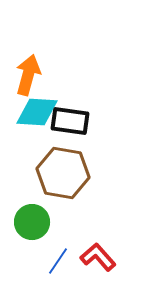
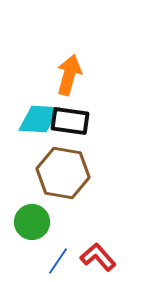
orange arrow: moved 41 px right
cyan diamond: moved 2 px right, 7 px down
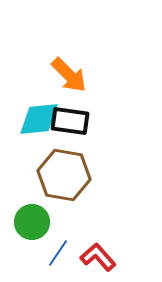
orange arrow: rotated 120 degrees clockwise
cyan diamond: rotated 9 degrees counterclockwise
brown hexagon: moved 1 px right, 2 px down
blue line: moved 8 px up
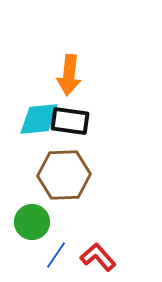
orange arrow: rotated 51 degrees clockwise
brown hexagon: rotated 12 degrees counterclockwise
blue line: moved 2 px left, 2 px down
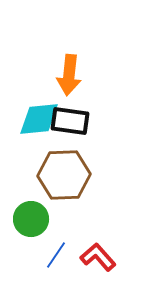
green circle: moved 1 px left, 3 px up
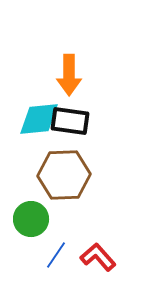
orange arrow: rotated 6 degrees counterclockwise
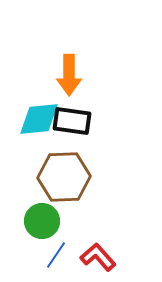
black rectangle: moved 2 px right
brown hexagon: moved 2 px down
green circle: moved 11 px right, 2 px down
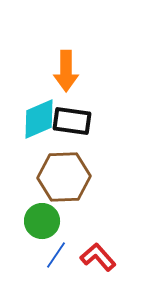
orange arrow: moved 3 px left, 4 px up
cyan diamond: rotated 18 degrees counterclockwise
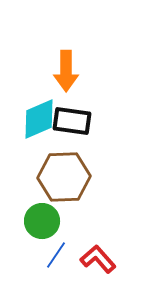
red L-shape: moved 2 px down
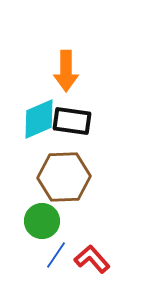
red L-shape: moved 6 px left
